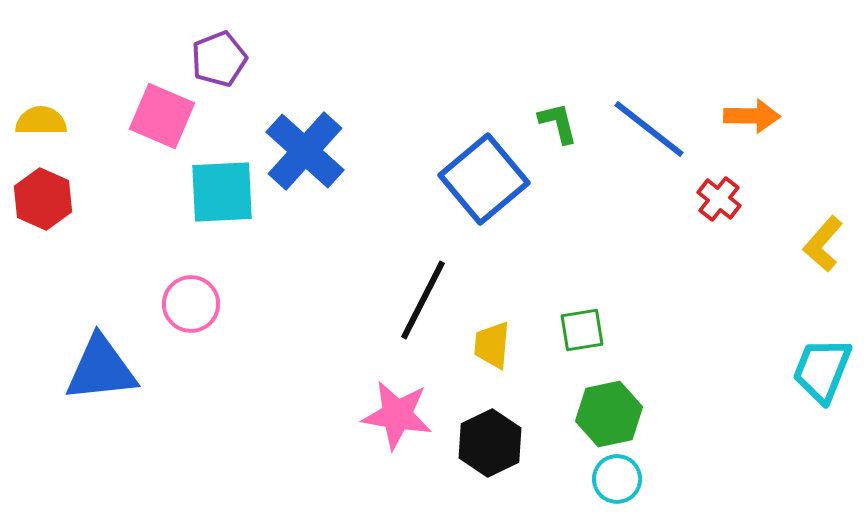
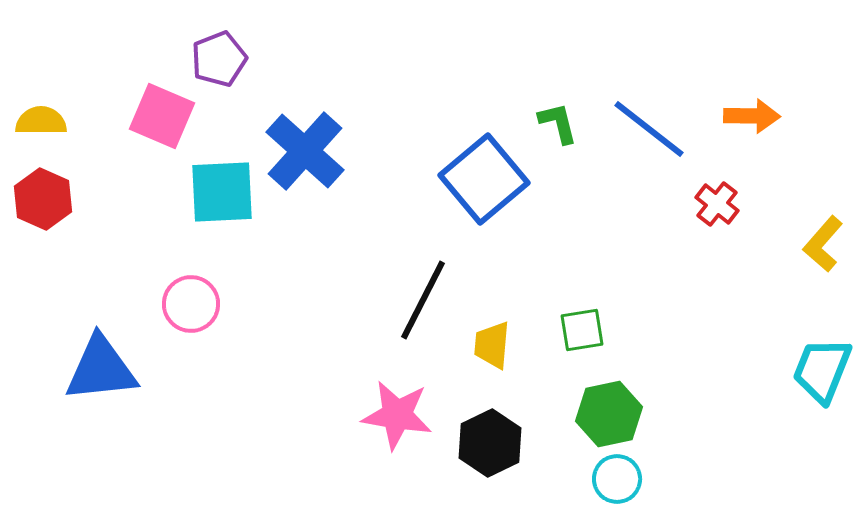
red cross: moved 2 px left, 5 px down
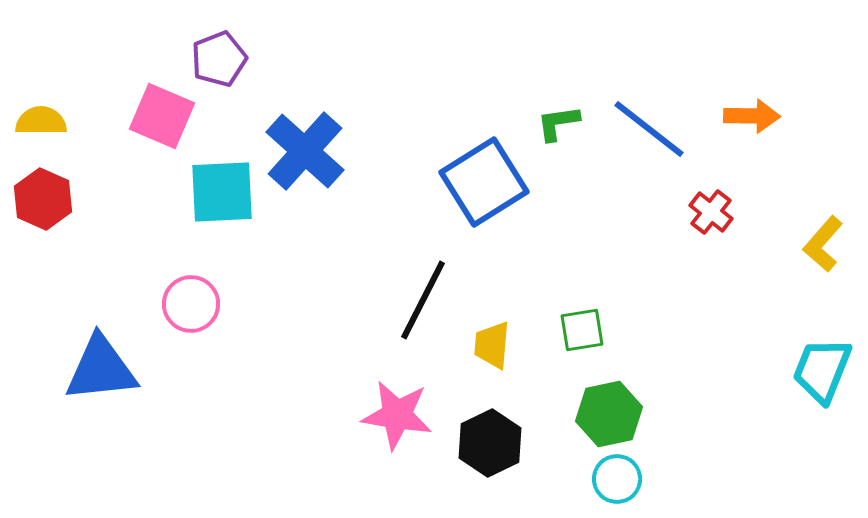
green L-shape: rotated 84 degrees counterclockwise
blue square: moved 3 px down; rotated 8 degrees clockwise
red cross: moved 6 px left, 8 px down
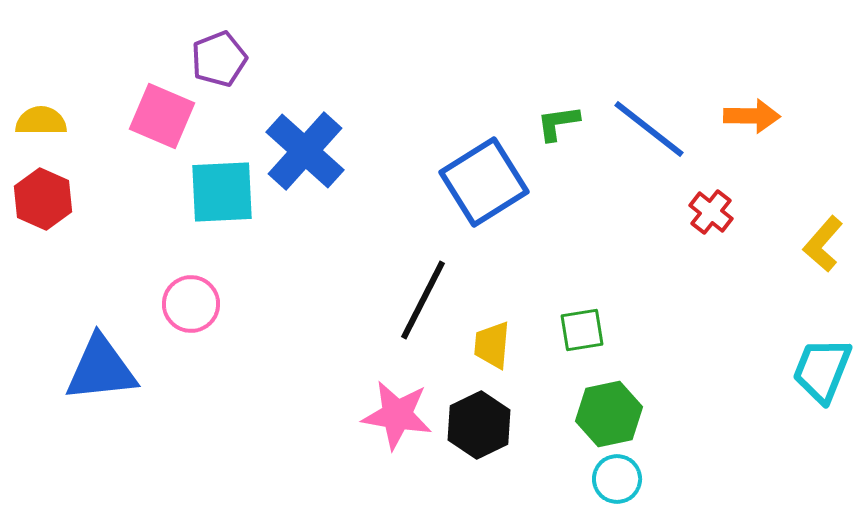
black hexagon: moved 11 px left, 18 px up
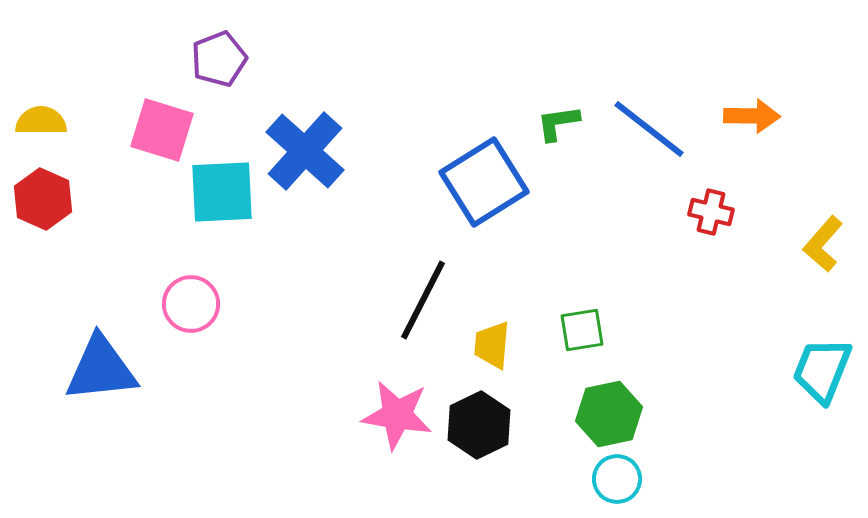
pink square: moved 14 px down; rotated 6 degrees counterclockwise
red cross: rotated 24 degrees counterclockwise
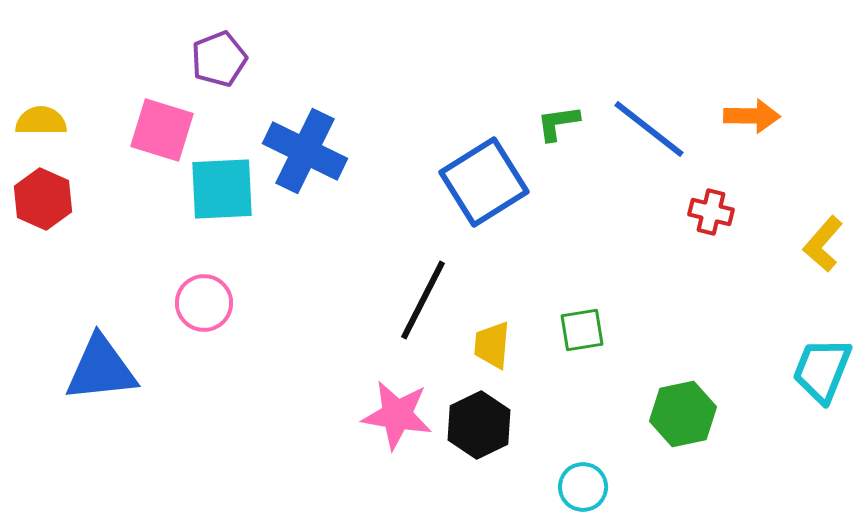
blue cross: rotated 16 degrees counterclockwise
cyan square: moved 3 px up
pink circle: moved 13 px right, 1 px up
green hexagon: moved 74 px right
cyan circle: moved 34 px left, 8 px down
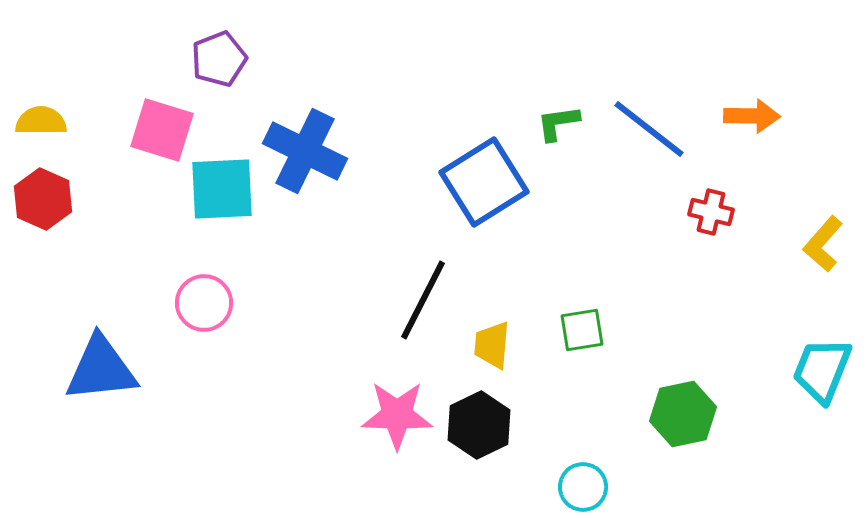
pink star: rotated 8 degrees counterclockwise
